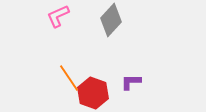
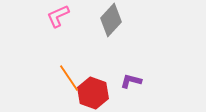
purple L-shape: moved 1 px up; rotated 15 degrees clockwise
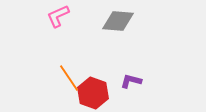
gray diamond: moved 7 px right, 1 px down; rotated 52 degrees clockwise
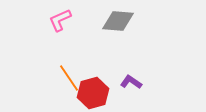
pink L-shape: moved 2 px right, 4 px down
purple L-shape: moved 1 px down; rotated 20 degrees clockwise
red hexagon: rotated 24 degrees clockwise
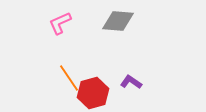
pink L-shape: moved 3 px down
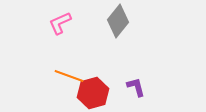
gray diamond: rotated 56 degrees counterclockwise
orange line: moved 2 px up; rotated 36 degrees counterclockwise
purple L-shape: moved 5 px right, 5 px down; rotated 40 degrees clockwise
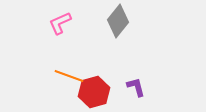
red hexagon: moved 1 px right, 1 px up
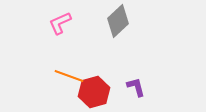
gray diamond: rotated 8 degrees clockwise
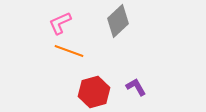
orange line: moved 25 px up
purple L-shape: rotated 15 degrees counterclockwise
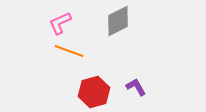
gray diamond: rotated 16 degrees clockwise
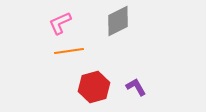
orange line: rotated 28 degrees counterclockwise
red hexagon: moved 5 px up
